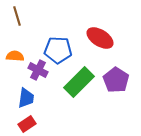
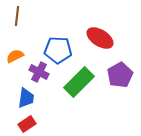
brown line: rotated 24 degrees clockwise
orange semicircle: rotated 30 degrees counterclockwise
purple cross: moved 1 px right, 2 px down
purple pentagon: moved 4 px right, 5 px up; rotated 10 degrees clockwise
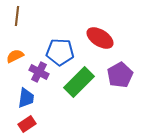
blue pentagon: moved 2 px right, 2 px down
